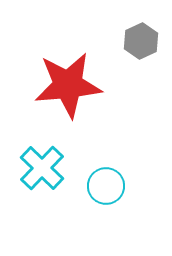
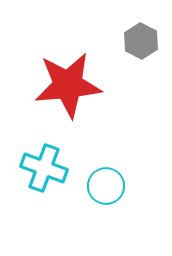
gray hexagon: rotated 8 degrees counterclockwise
cyan cross: moved 2 px right; rotated 24 degrees counterclockwise
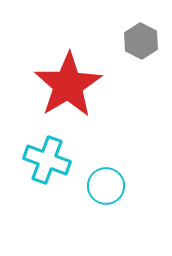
red star: rotated 26 degrees counterclockwise
cyan cross: moved 3 px right, 8 px up
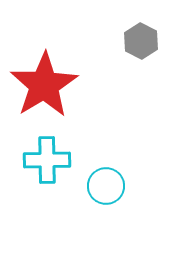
red star: moved 24 px left
cyan cross: rotated 21 degrees counterclockwise
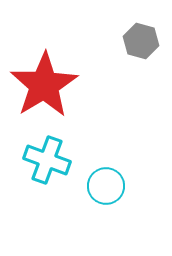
gray hexagon: rotated 12 degrees counterclockwise
cyan cross: rotated 21 degrees clockwise
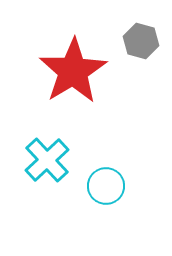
red star: moved 29 px right, 14 px up
cyan cross: rotated 27 degrees clockwise
